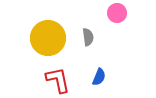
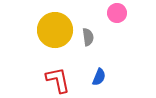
yellow circle: moved 7 px right, 8 px up
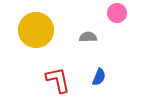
yellow circle: moved 19 px left
gray semicircle: rotated 84 degrees counterclockwise
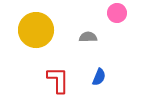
red L-shape: rotated 12 degrees clockwise
